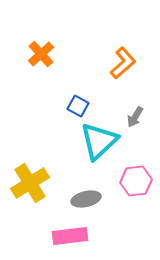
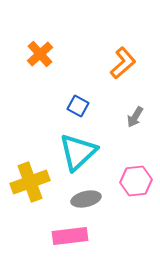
orange cross: moved 1 px left
cyan triangle: moved 21 px left, 11 px down
yellow cross: moved 1 px up; rotated 12 degrees clockwise
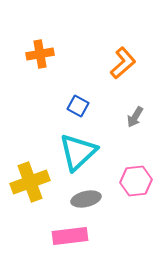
orange cross: rotated 32 degrees clockwise
